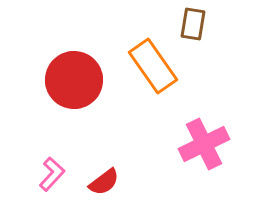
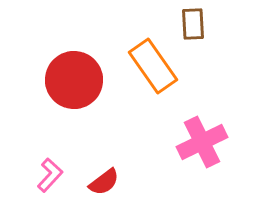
brown rectangle: rotated 12 degrees counterclockwise
pink cross: moved 2 px left, 2 px up
pink L-shape: moved 2 px left, 1 px down
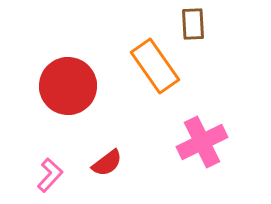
orange rectangle: moved 2 px right
red circle: moved 6 px left, 6 px down
red semicircle: moved 3 px right, 19 px up
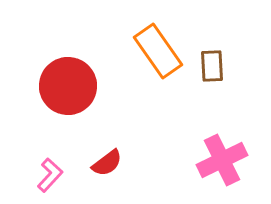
brown rectangle: moved 19 px right, 42 px down
orange rectangle: moved 3 px right, 15 px up
pink cross: moved 20 px right, 18 px down
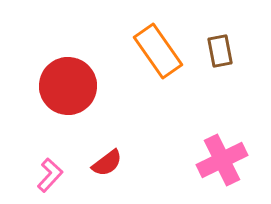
brown rectangle: moved 8 px right, 15 px up; rotated 8 degrees counterclockwise
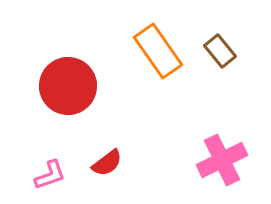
brown rectangle: rotated 28 degrees counterclockwise
pink L-shape: rotated 28 degrees clockwise
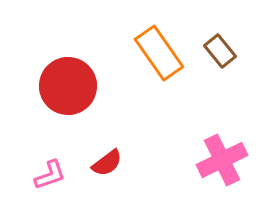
orange rectangle: moved 1 px right, 2 px down
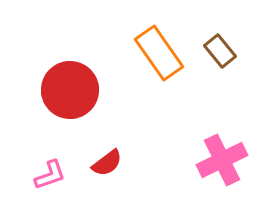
red circle: moved 2 px right, 4 px down
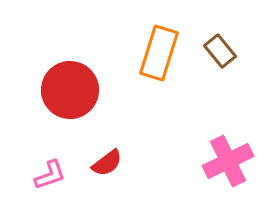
orange rectangle: rotated 52 degrees clockwise
pink cross: moved 6 px right, 1 px down
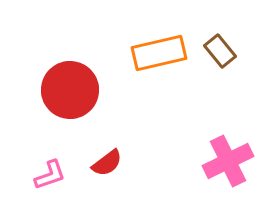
orange rectangle: rotated 60 degrees clockwise
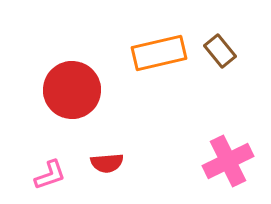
red circle: moved 2 px right
red semicircle: rotated 32 degrees clockwise
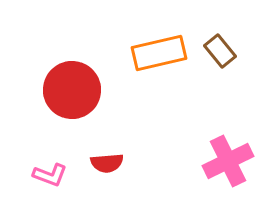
pink L-shape: rotated 40 degrees clockwise
